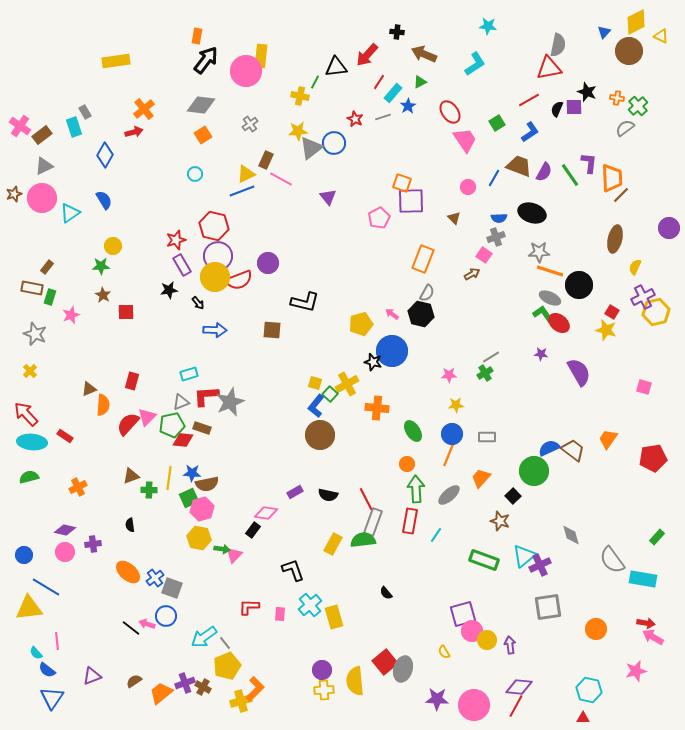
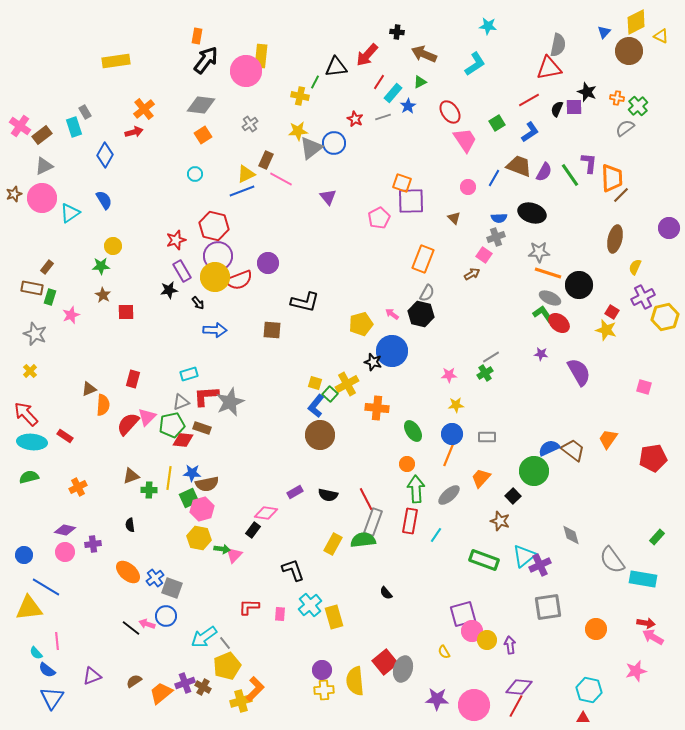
purple rectangle at (182, 265): moved 6 px down
orange line at (550, 271): moved 2 px left, 2 px down
yellow hexagon at (656, 312): moved 9 px right, 5 px down
red rectangle at (132, 381): moved 1 px right, 2 px up
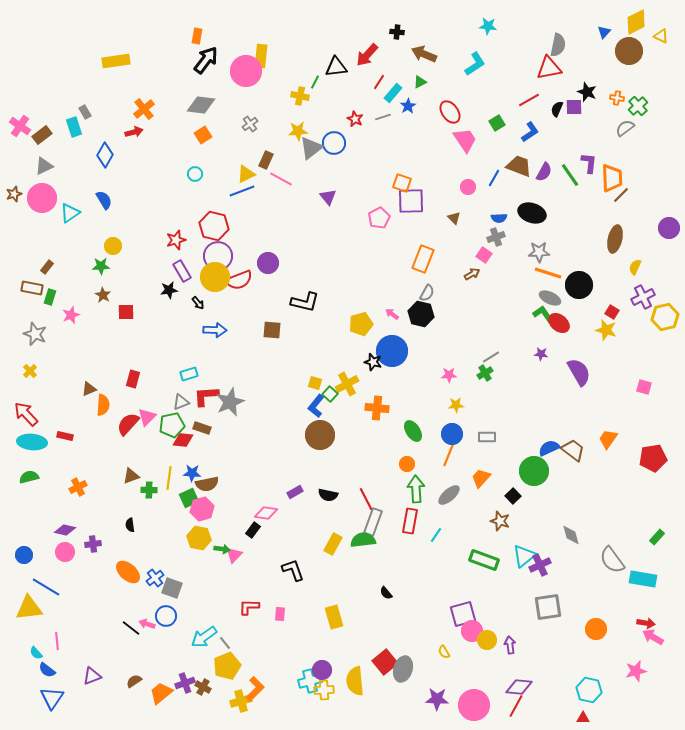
red rectangle at (65, 436): rotated 21 degrees counterclockwise
cyan cross at (310, 605): moved 76 px down; rotated 25 degrees clockwise
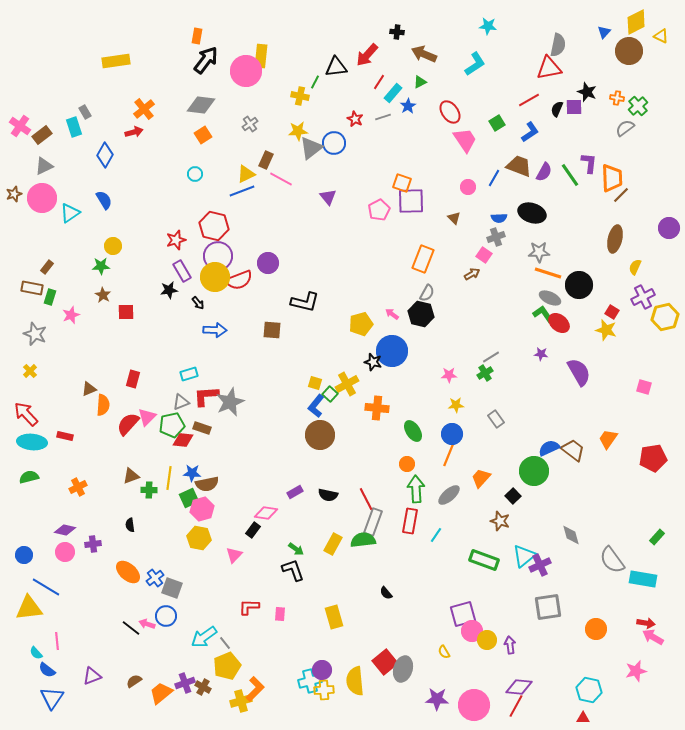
pink pentagon at (379, 218): moved 8 px up
gray rectangle at (487, 437): moved 9 px right, 18 px up; rotated 54 degrees clockwise
green arrow at (222, 549): moved 74 px right; rotated 28 degrees clockwise
